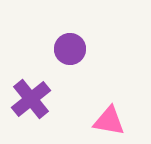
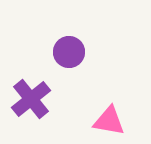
purple circle: moved 1 px left, 3 px down
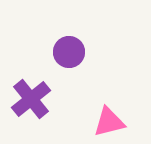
pink triangle: moved 1 px down; rotated 24 degrees counterclockwise
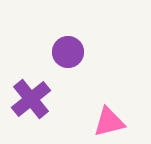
purple circle: moved 1 px left
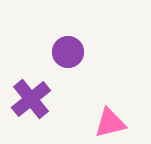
pink triangle: moved 1 px right, 1 px down
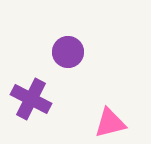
purple cross: rotated 24 degrees counterclockwise
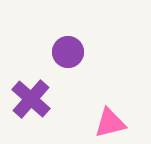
purple cross: rotated 15 degrees clockwise
